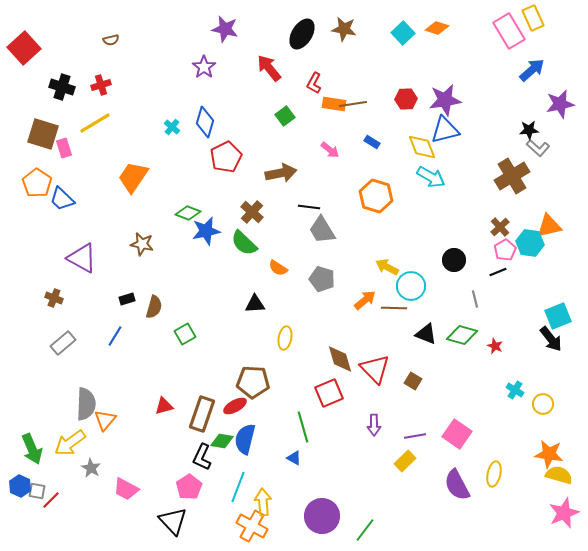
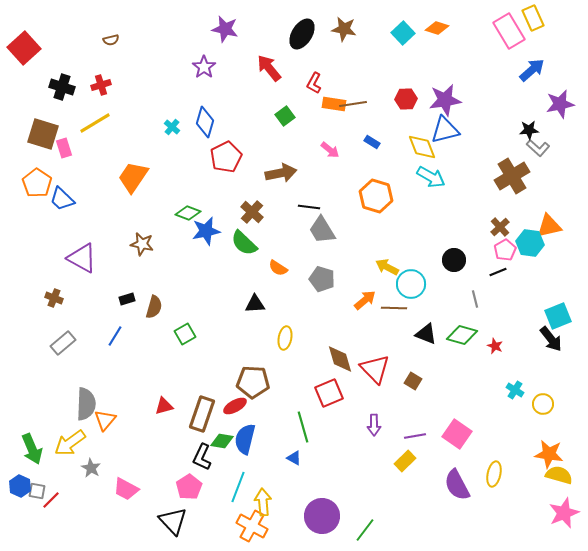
cyan circle at (411, 286): moved 2 px up
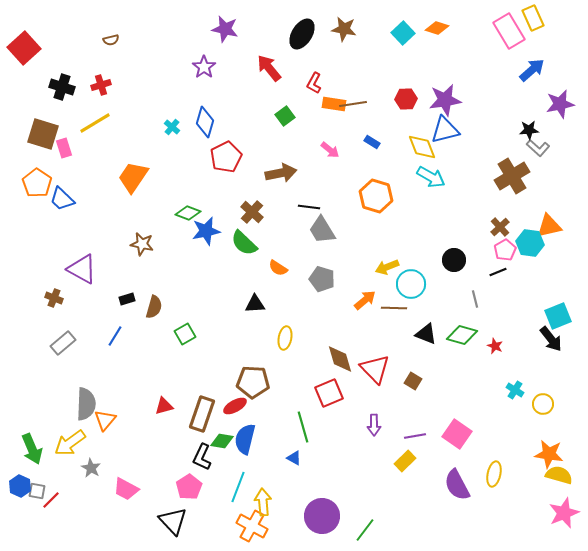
purple triangle at (82, 258): moved 11 px down
yellow arrow at (387, 267): rotated 50 degrees counterclockwise
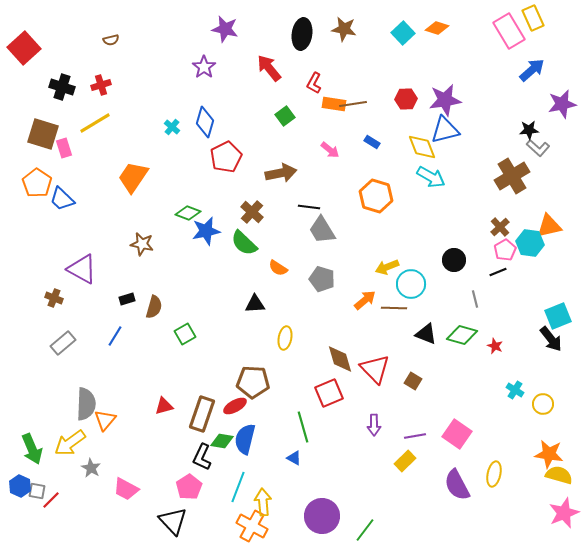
black ellipse at (302, 34): rotated 24 degrees counterclockwise
purple star at (560, 104): moved 2 px right
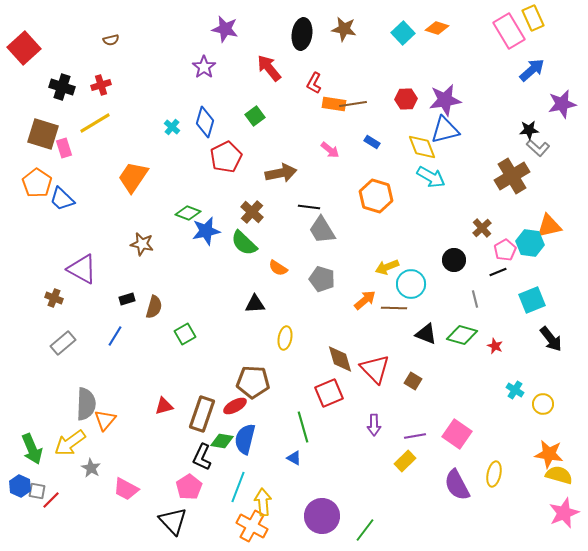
green square at (285, 116): moved 30 px left
brown cross at (500, 227): moved 18 px left, 1 px down
cyan square at (558, 316): moved 26 px left, 16 px up
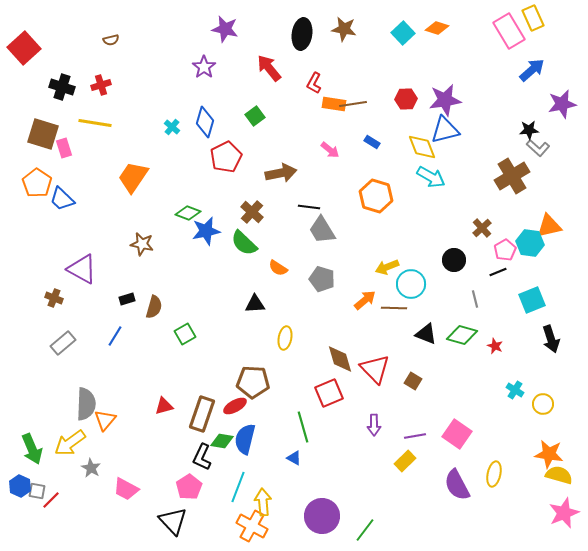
yellow line at (95, 123): rotated 40 degrees clockwise
black arrow at (551, 339): rotated 20 degrees clockwise
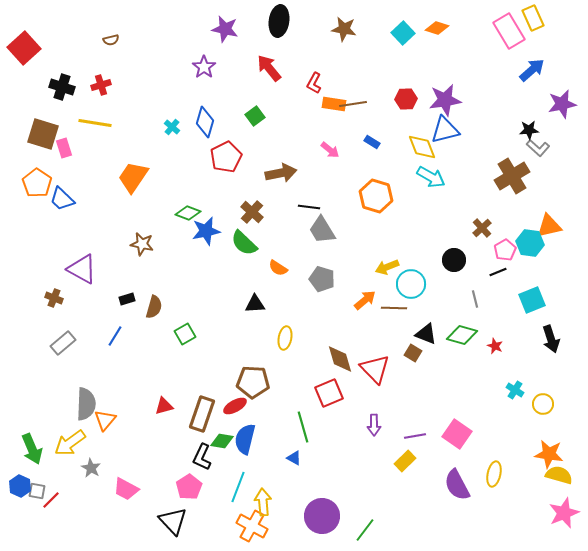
black ellipse at (302, 34): moved 23 px left, 13 px up
brown square at (413, 381): moved 28 px up
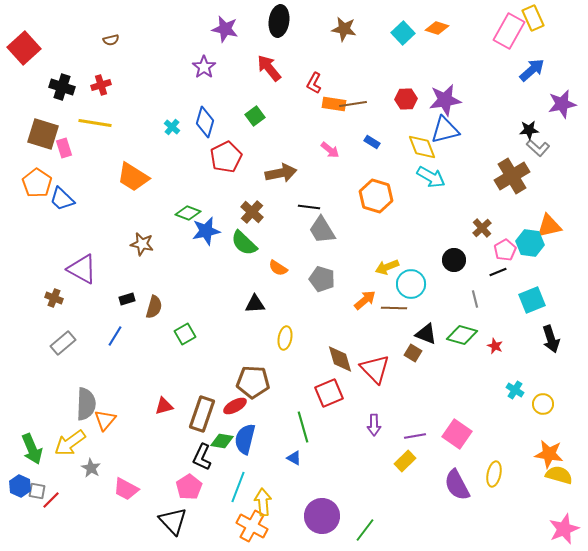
pink rectangle at (509, 31): rotated 60 degrees clockwise
orange trapezoid at (133, 177): rotated 92 degrees counterclockwise
pink star at (564, 513): moved 16 px down
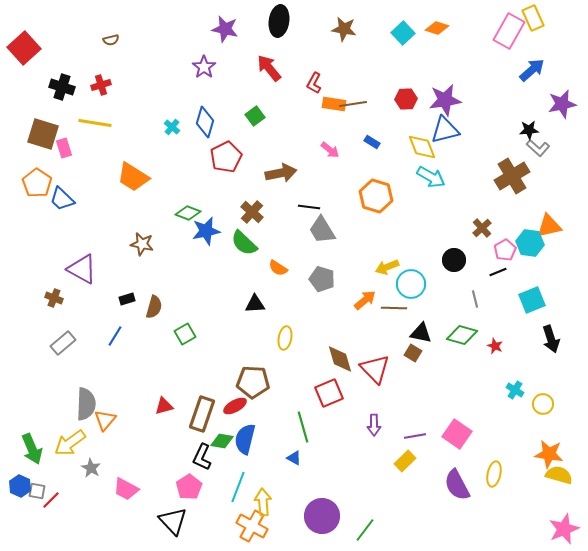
black triangle at (426, 334): moved 5 px left, 1 px up; rotated 10 degrees counterclockwise
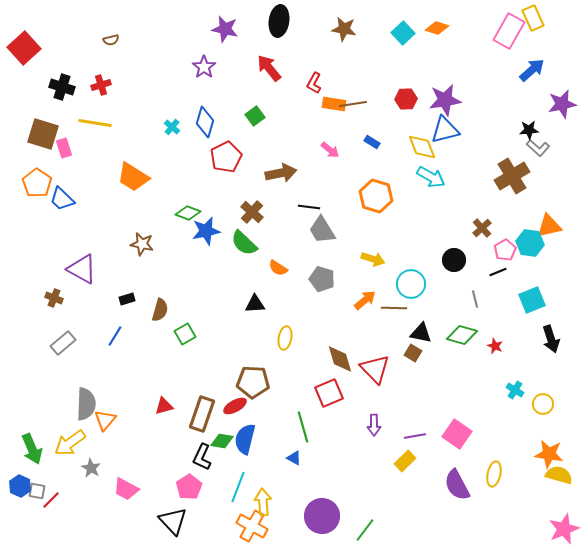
yellow arrow at (387, 267): moved 14 px left, 8 px up; rotated 140 degrees counterclockwise
brown semicircle at (154, 307): moved 6 px right, 3 px down
